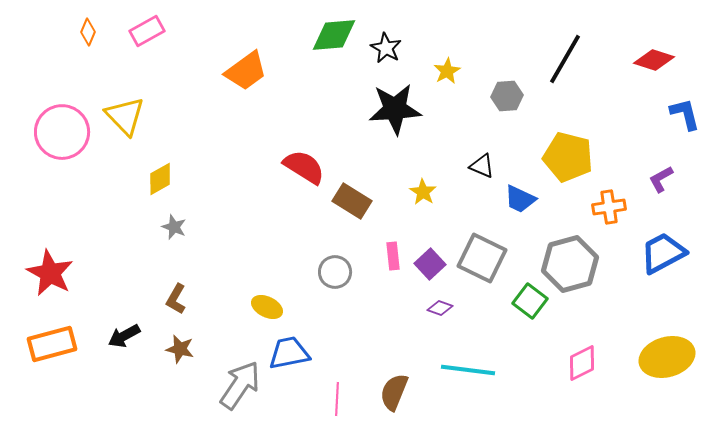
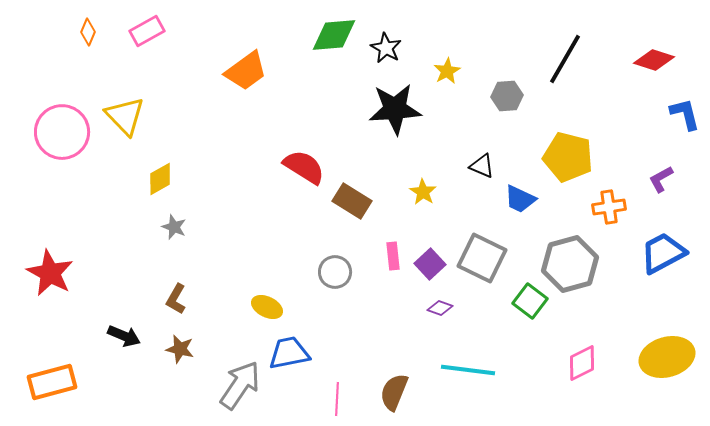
black arrow at (124, 336): rotated 128 degrees counterclockwise
orange rectangle at (52, 344): moved 38 px down
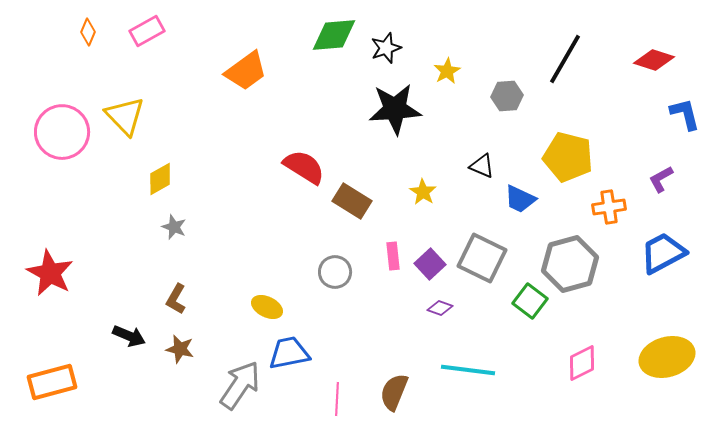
black star at (386, 48): rotated 24 degrees clockwise
black arrow at (124, 336): moved 5 px right
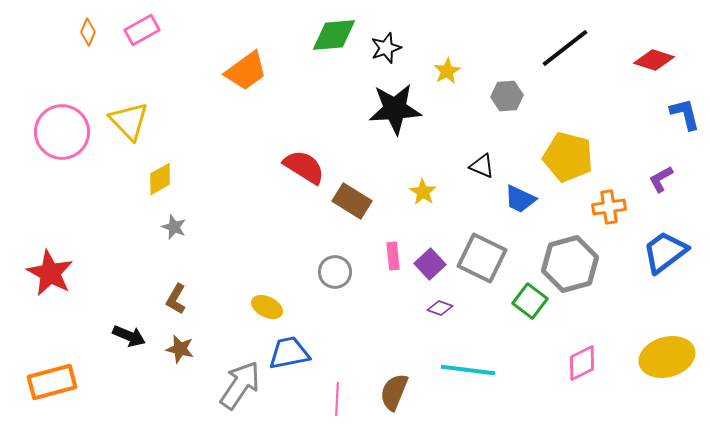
pink rectangle at (147, 31): moved 5 px left, 1 px up
black line at (565, 59): moved 11 px up; rotated 22 degrees clockwise
yellow triangle at (125, 116): moved 4 px right, 5 px down
blue trapezoid at (663, 253): moved 2 px right, 1 px up; rotated 9 degrees counterclockwise
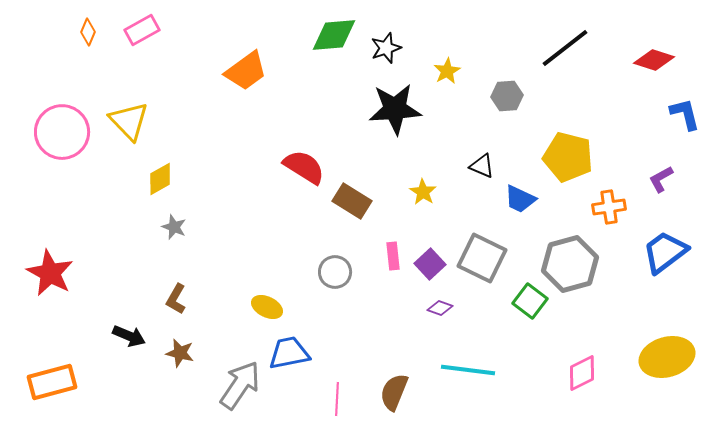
brown star at (180, 349): moved 4 px down
pink diamond at (582, 363): moved 10 px down
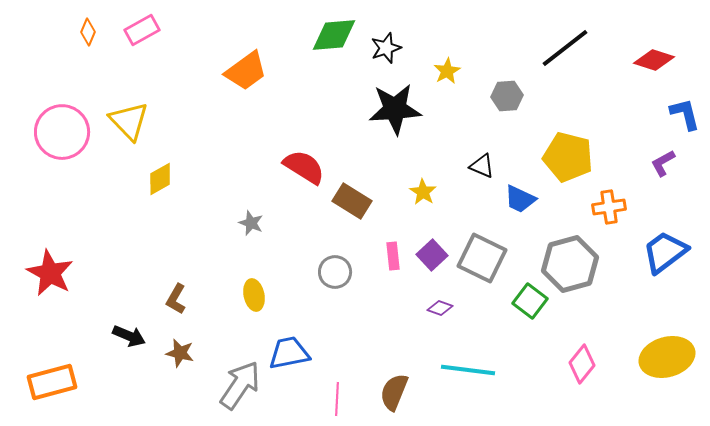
purple L-shape at (661, 179): moved 2 px right, 16 px up
gray star at (174, 227): moved 77 px right, 4 px up
purple square at (430, 264): moved 2 px right, 9 px up
yellow ellipse at (267, 307): moved 13 px left, 12 px up; rotated 52 degrees clockwise
pink diamond at (582, 373): moved 9 px up; rotated 24 degrees counterclockwise
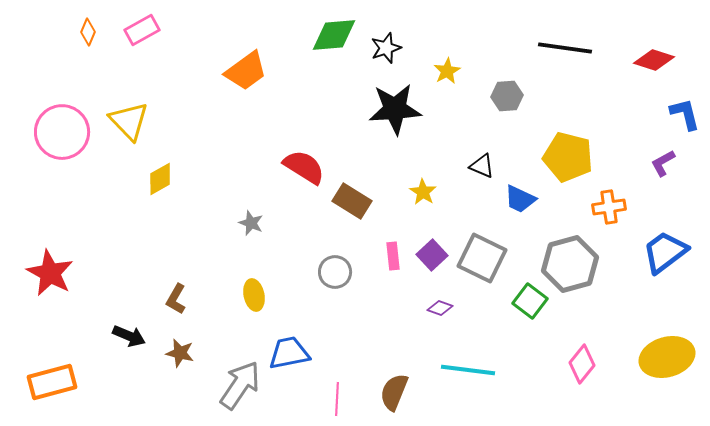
black line at (565, 48): rotated 46 degrees clockwise
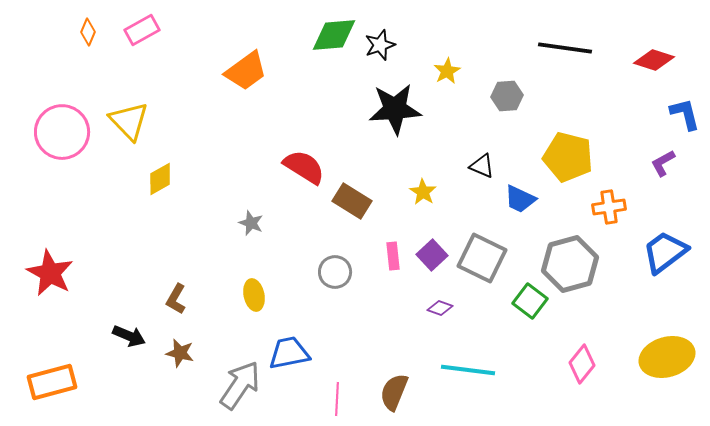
black star at (386, 48): moved 6 px left, 3 px up
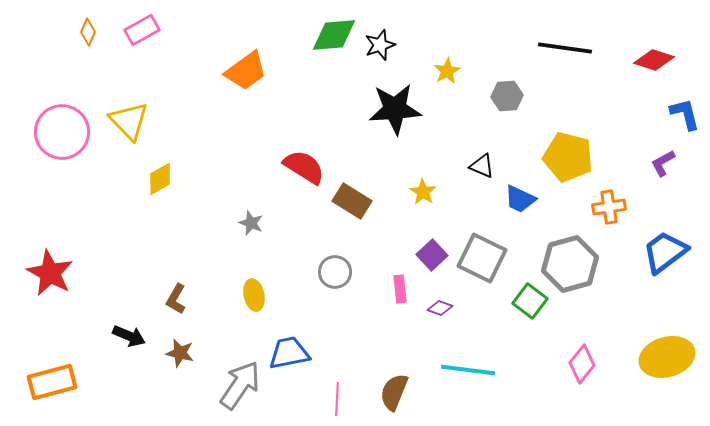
pink rectangle at (393, 256): moved 7 px right, 33 px down
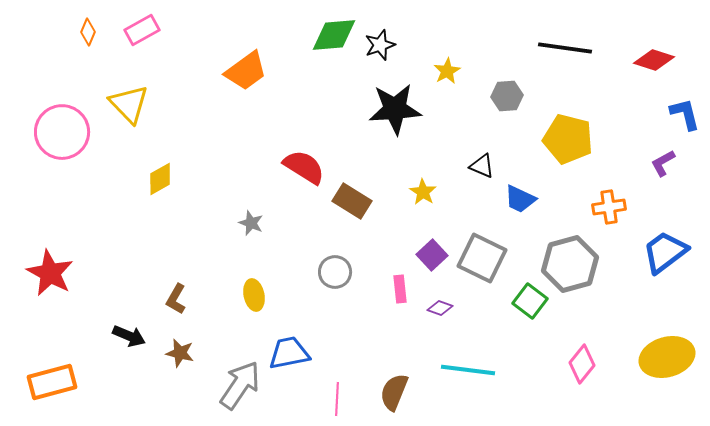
yellow triangle at (129, 121): moved 17 px up
yellow pentagon at (568, 157): moved 18 px up
